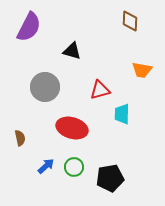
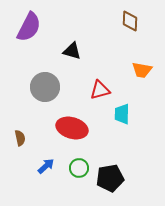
green circle: moved 5 px right, 1 px down
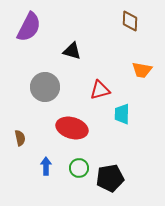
blue arrow: rotated 48 degrees counterclockwise
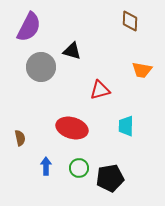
gray circle: moved 4 px left, 20 px up
cyan trapezoid: moved 4 px right, 12 px down
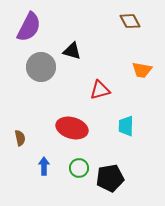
brown diamond: rotated 30 degrees counterclockwise
blue arrow: moved 2 px left
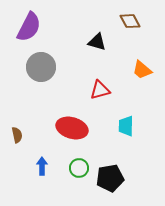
black triangle: moved 25 px right, 9 px up
orange trapezoid: rotated 30 degrees clockwise
brown semicircle: moved 3 px left, 3 px up
blue arrow: moved 2 px left
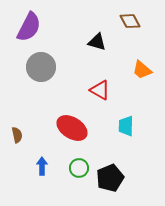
red triangle: rotated 45 degrees clockwise
red ellipse: rotated 16 degrees clockwise
black pentagon: rotated 12 degrees counterclockwise
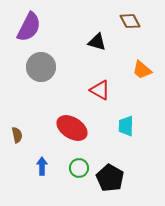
black pentagon: rotated 20 degrees counterclockwise
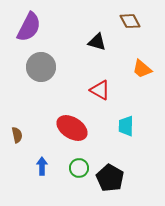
orange trapezoid: moved 1 px up
